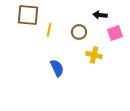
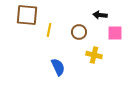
brown square: moved 1 px left
pink square: rotated 21 degrees clockwise
blue semicircle: moved 1 px right, 1 px up
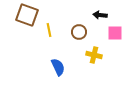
brown square: rotated 15 degrees clockwise
yellow line: rotated 24 degrees counterclockwise
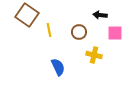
brown square: rotated 15 degrees clockwise
